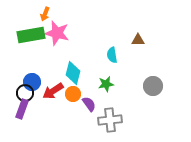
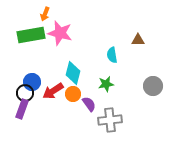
pink star: moved 3 px right
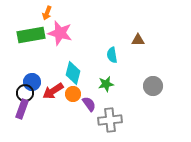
orange arrow: moved 2 px right, 1 px up
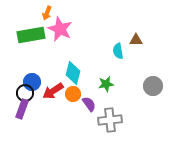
pink star: moved 4 px up; rotated 10 degrees clockwise
brown triangle: moved 2 px left
cyan semicircle: moved 6 px right, 4 px up
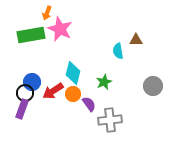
green star: moved 2 px left, 2 px up; rotated 14 degrees counterclockwise
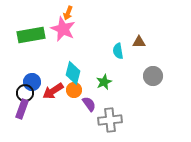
orange arrow: moved 21 px right
pink star: moved 3 px right
brown triangle: moved 3 px right, 2 px down
gray circle: moved 10 px up
orange circle: moved 1 px right, 4 px up
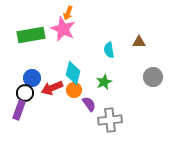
cyan semicircle: moved 9 px left, 1 px up
gray circle: moved 1 px down
blue circle: moved 4 px up
red arrow: moved 1 px left, 3 px up; rotated 10 degrees clockwise
purple rectangle: moved 3 px left, 1 px down
